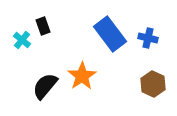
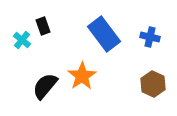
blue rectangle: moved 6 px left
blue cross: moved 2 px right, 1 px up
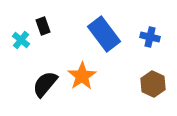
cyan cross: moved 1 px left
black semicircle: moved 2 px up
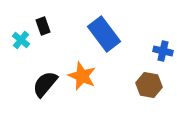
blue cross: moved 13 px right, 14 px down
orange star: rotated 16 degrees counterclockwise
brown hexagon: moved 4 px left, 1 px down; rotated 15 degrees counterclockwise
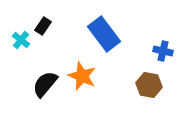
black rectangle: rotated 54 degrees clockwise
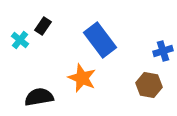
blue rectangle: moved 4 px left, 6 px down
cyan cross: moved 1 px left
blue cross: rotated 30 degrees counterclockwise
orange star: moved 2 px down
black semicircle: moved 6 px left, 13 px down; rotated 40 degrees clockwise
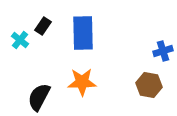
blue rectangle: moved 17 px left, 7 px up; rotated 36 degrees clockwise
orange star: moved 4 px down; rotated 24 degrees counterclockwise
black semicircle: rotated 52 degrees counterclockwise
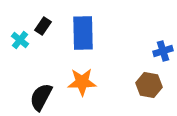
black semicircle: moved 2 px right
